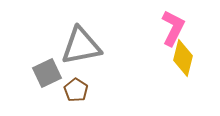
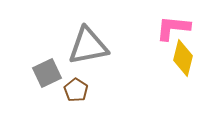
pink L-shape: rotated 111 degrees counterclockwise
gray triangle: moved 7 px right
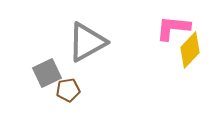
gray triangle: moved 1 px left, 4 px up; rotated 18 degrees counterclockwise
yellow diamond: moved 7 px right, 8 px up; rotated 30 degrees clockwise
brown pentagon: moved 8 px left; rotated 30 degrees clockwise
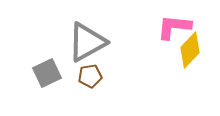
pink L-shape: moved 1 px right, 1 px up
brown pentagon: moved 22 px right, 14 px up
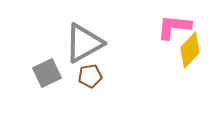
gray triangle: moved 3 px left, 1 px down
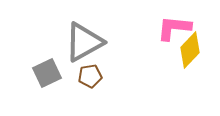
pink L-shape: moved 1 px down
gray triangle: moved 1 px up
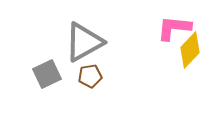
gray square: moved 1 px down
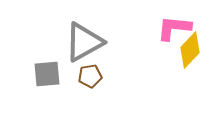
gray square: rotated 20 degrees clockwise
